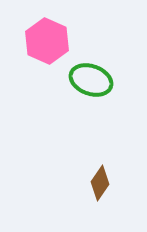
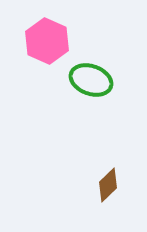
brown diamond: moved 8 px right, 2 px down; rotated 12 degrees clockwise
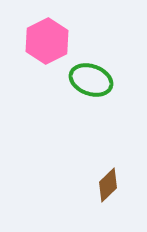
pink hexagon: rotated 9 degrees clockwise
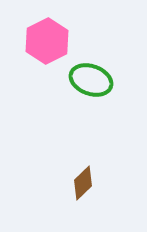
brown diamond: moved 25 px left, 2 px up
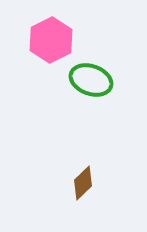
pink hexagon: moved 4 px right, 1 px up
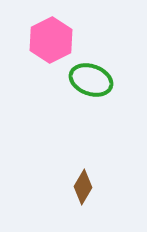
brown diamond: moved 4 px down; rotated 16 degrees counterclockwise
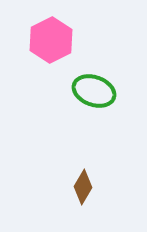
green ellipse: moved 3 px right, 11 px down
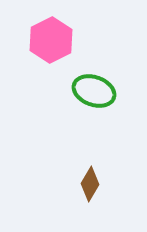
brown diamond: moved 7 px right, 3 px up
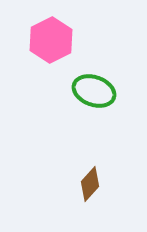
brown diamond: rotated 12 degrees clockwise
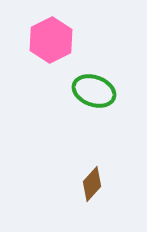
brown diamond: moved 2 px right
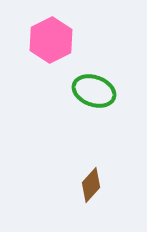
brown diamond: moved 1 px left, 1 px down
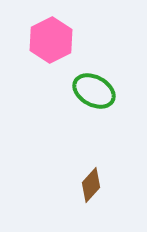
green ellipse: rotated 9 degrees clockwise
